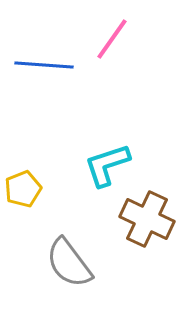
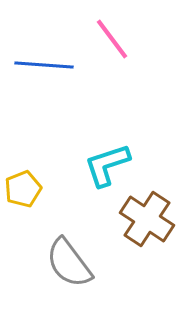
pink line: rotated 72 degrees counterclockwise
brown cross: rotated 8 degrees clockwise
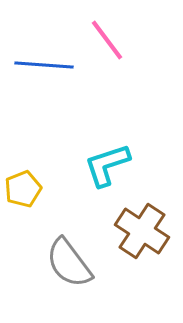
pink line: moved 5 px left, 1 px down
brown cross: moved 5 px left, 12 px down
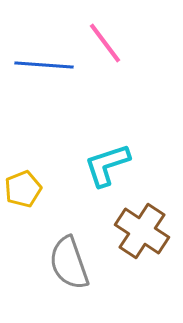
pink line: moved 2 px left, 3 px down
gray semicircle: rotated 18 degrees clockwise
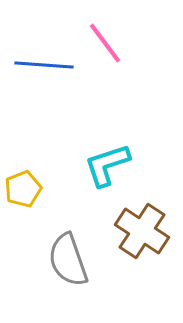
gray semicircle: moved 1 px left, 3 px up
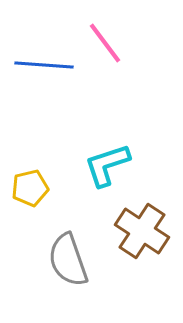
yellow pentagon: moved 7 px right, 1 px up; rotated 9 degrees clockwise
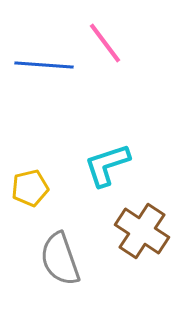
gray semicircle: moved 8 px left, 1 px up
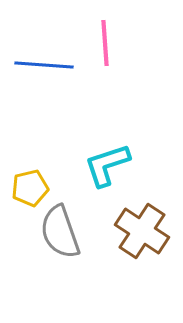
pink line: rotated 33 degrees clockwise
gray semicircle: moved 27 px up
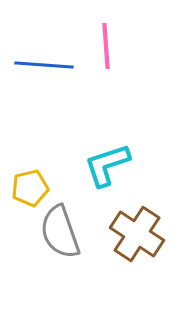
pink line: moved 1 px right, 3 px down
brown cross: moved 5 px left, 3 px down
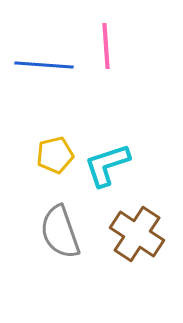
yellow pentagon: moved 25 px right, 33 px up
